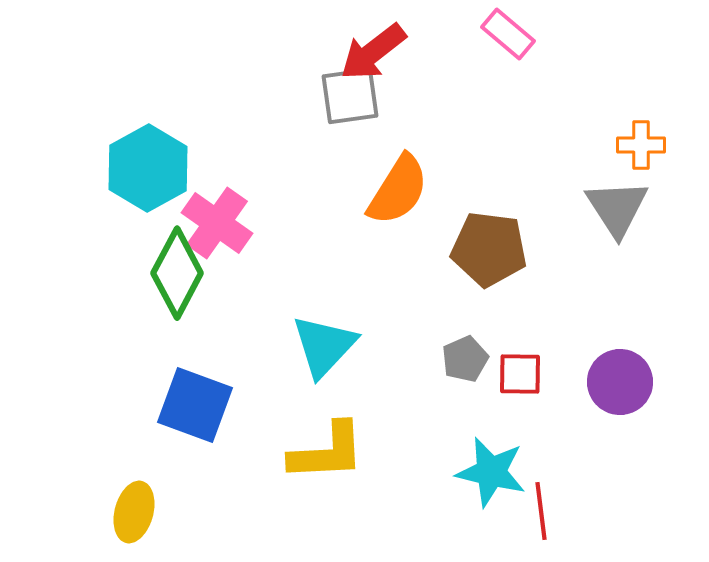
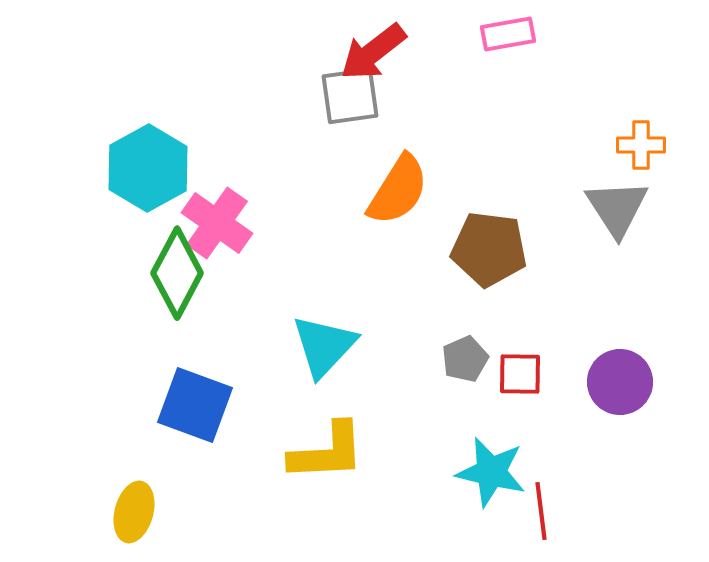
pink rectangle: rotated 50 degrees counterclockwise
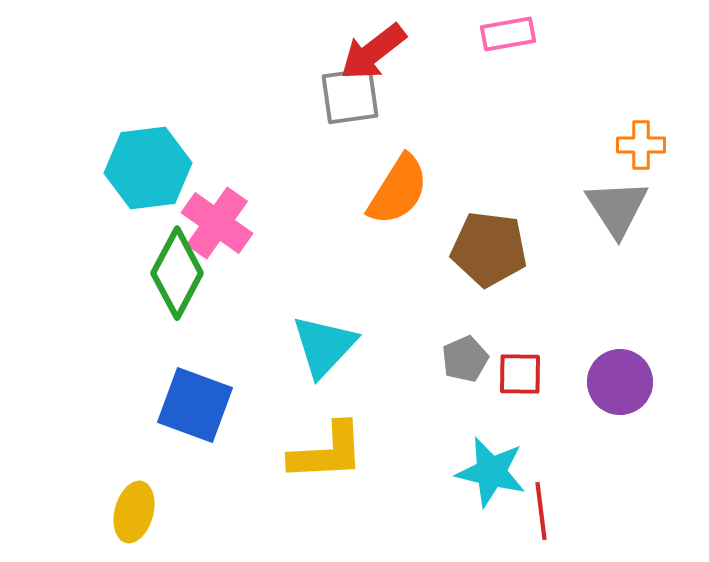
cyan hexagon: rotated 22 degrees clockwise
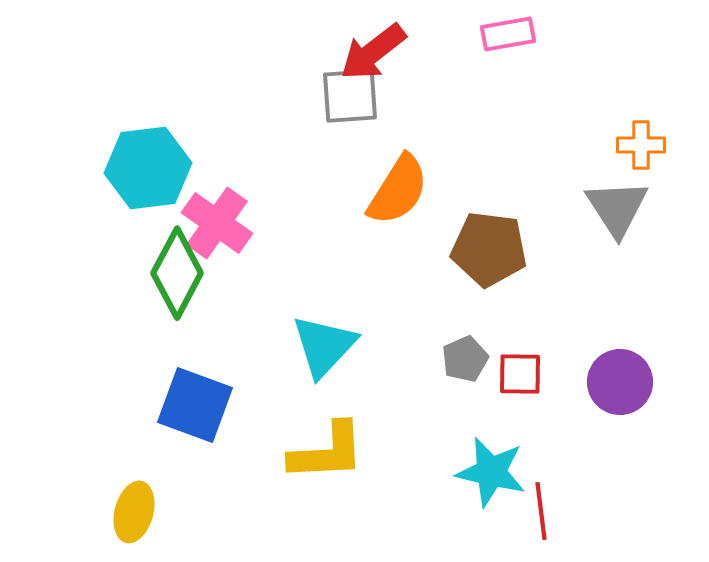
gray square: rotated 4 degrees clockwise
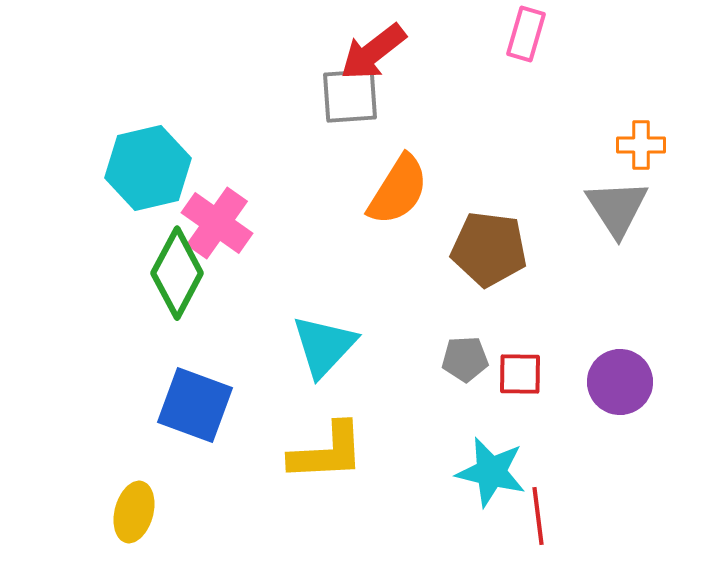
pink rectangle: moved 18 px right; rotated 64 degrees counterclockwise
cyan hexagon: rotated 6 degrees counterclockwise
gray pentagon: rotated 21 degrees clockwise
red line: moved 3 px left, 5 px down
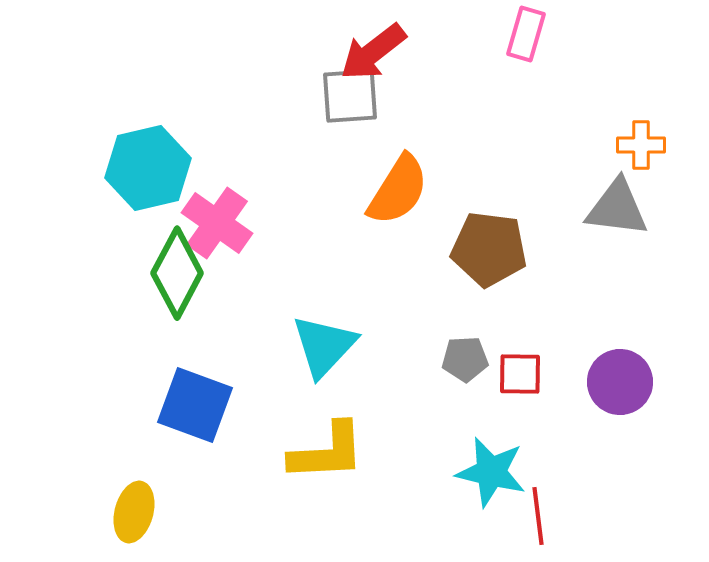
gray triangle: rotated 50 degrees counterclockwise
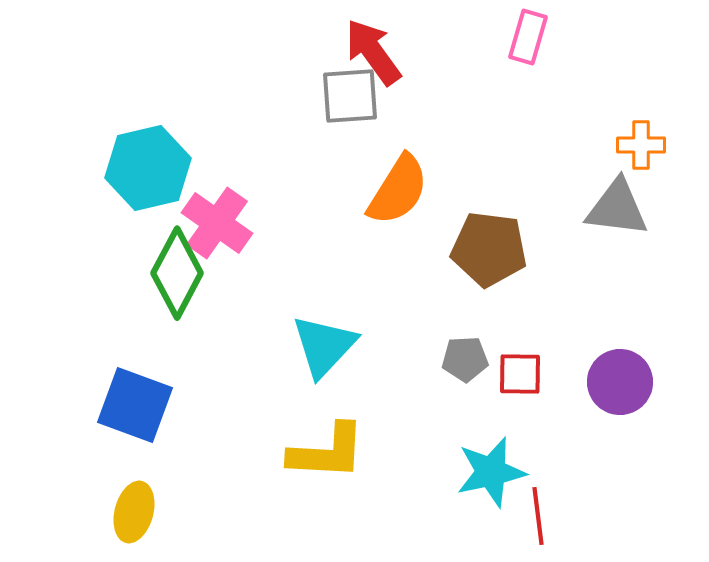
pink rectangle: moved 2 px right, 3 px down
red arrow: rotated 92 degrees clockwise
blue square: moved 60 px left
yellow L-shape: rotated 6 degrees clockwise
cyan star: rotated 26 degrees counterclockwise
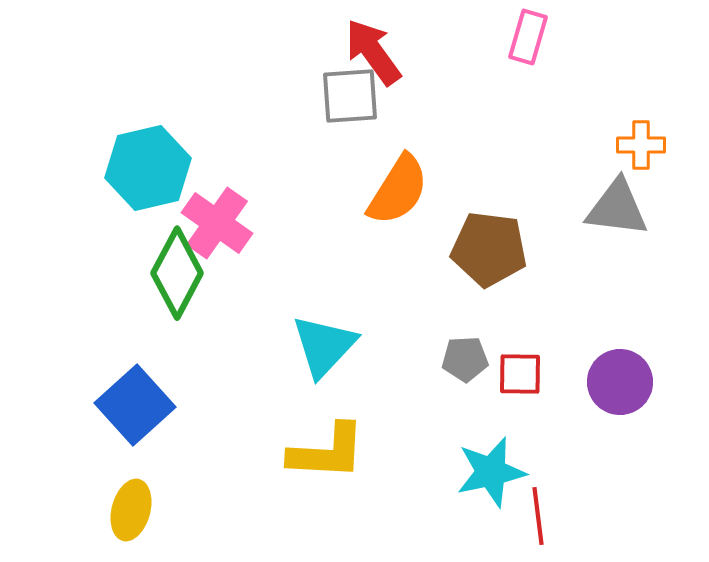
blue square: rotated 28 degrees clockwise
yellow ellipse: moved 3 px left, 2 px up
